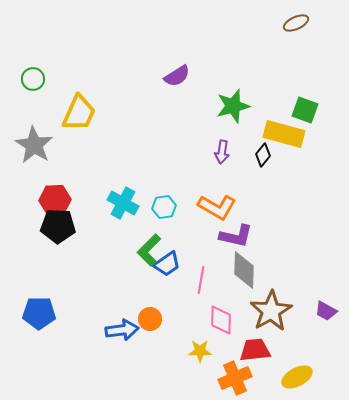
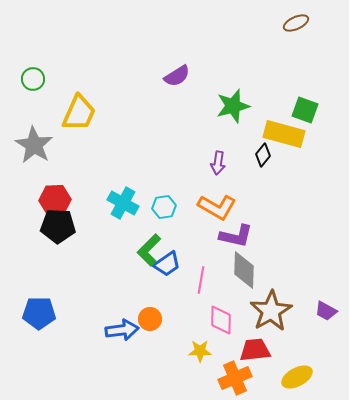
purple arrow: moved 4 px left, 11 px down
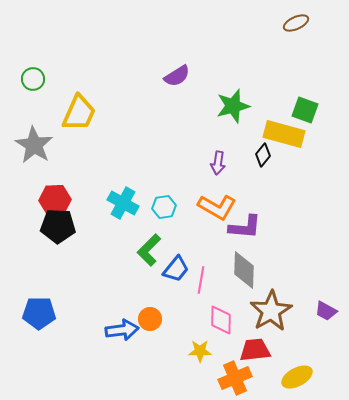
purple L-shape: moved 9 px right, 9 px up; rotated 8 degrees counterclockwise
blue trapezoid: moved 9 px right, 5 px down; rotated 16 degrees counterclockwise
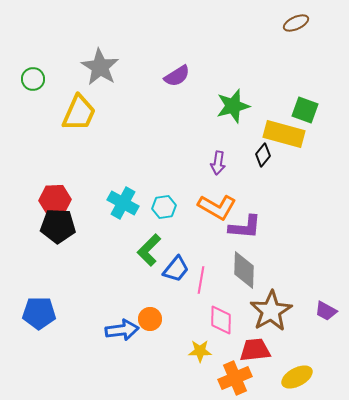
gray star: moved 66 px right, 78 px up
